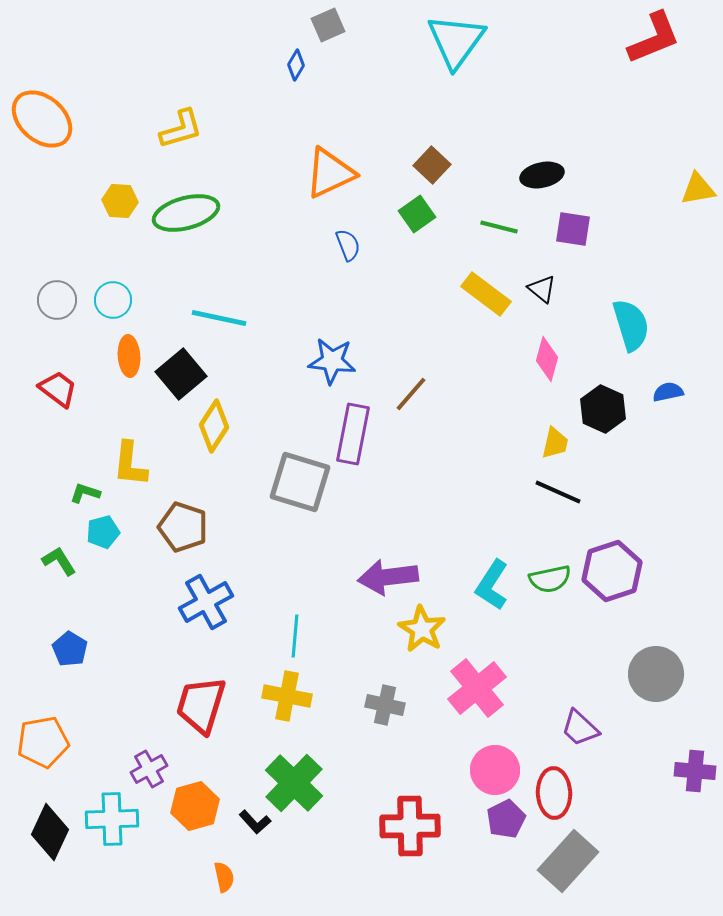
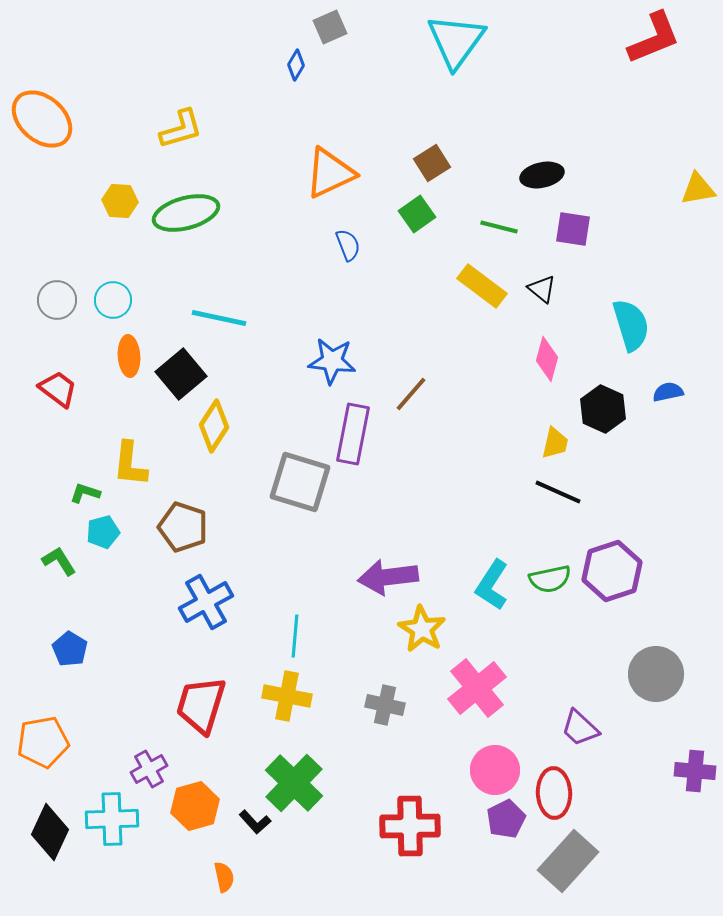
gray square at (328, 25): moved 2 px right, 2 px down
brown square at (432, 165): moved 2 px up; rotated 15 degrees clockwise
yellow rectangle at (486, 294): moved 4 px left, 8 px up
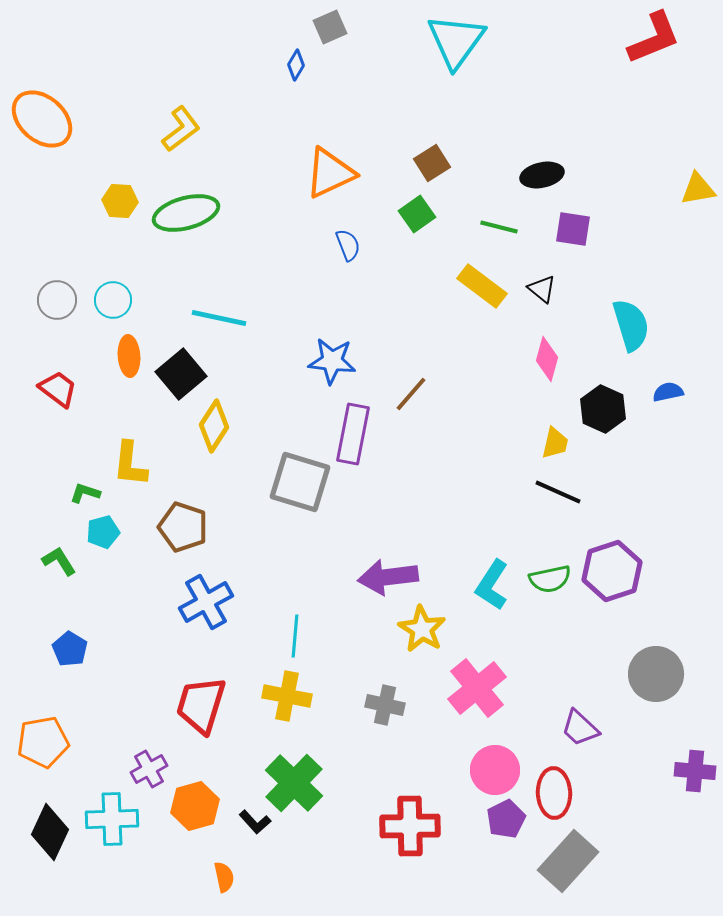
yellow L-shape at (181, 129): rotated 21 degrees counterclockwise
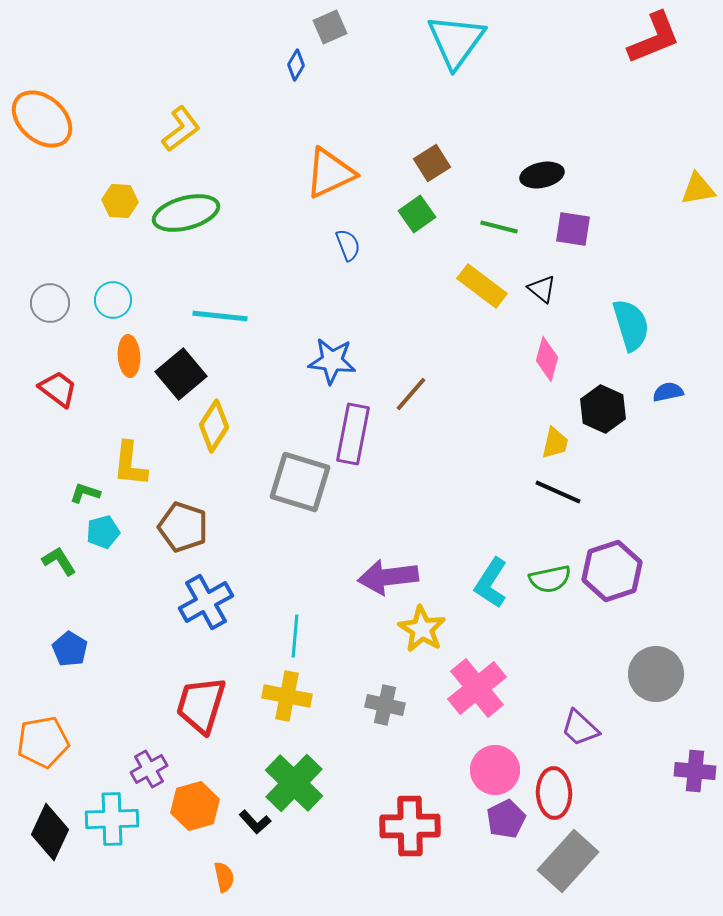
gray circle at (57, 300): moved 7 px left, 3 px down
cyan line at (219, 318): moved 1 px right, 2 px up; rotated 6 degrees counterclockwise
cyan L-shape at (492, 585): moved 1 px left, 2 px up
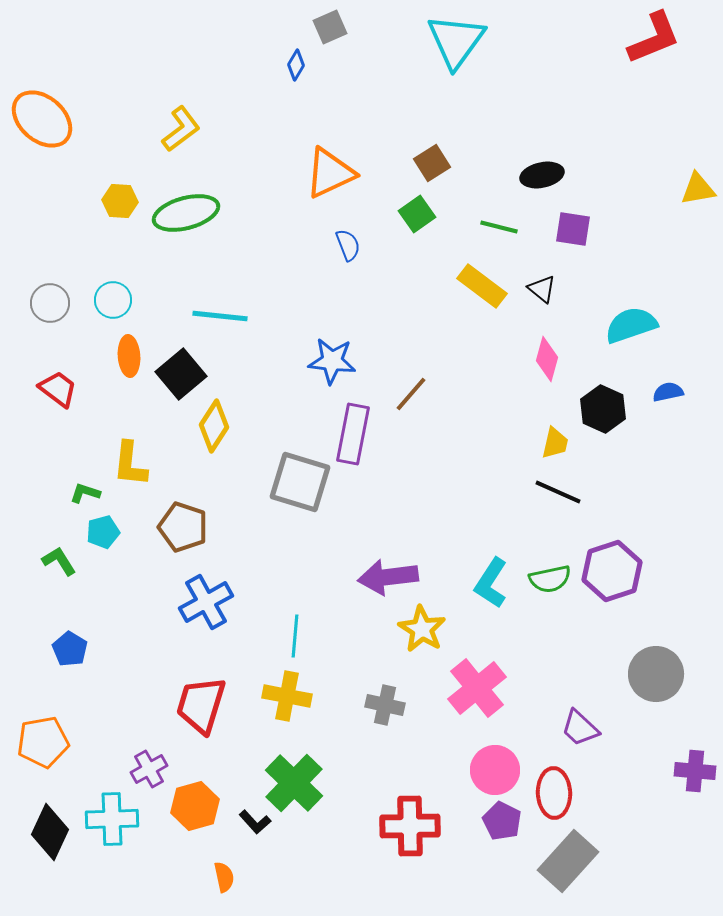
cyan semicircle at (631, 325): rotated 92 degrees counterclockwise
purple pentagon at (506, 819): moved 4 px left, 2 px down; rotated 18 degrees counterclockwise
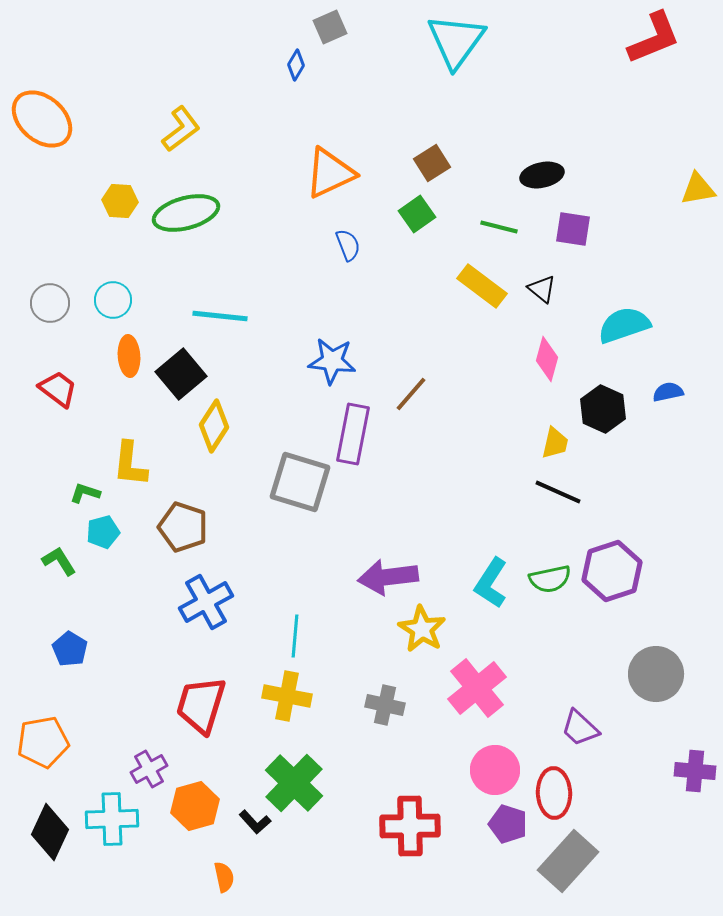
cyan semicircle at (631, 325): moved 7 px left
purple pentagon at (502, 821): moved 6 px right, 3 px down; rotated 9 degrees counterclockwise
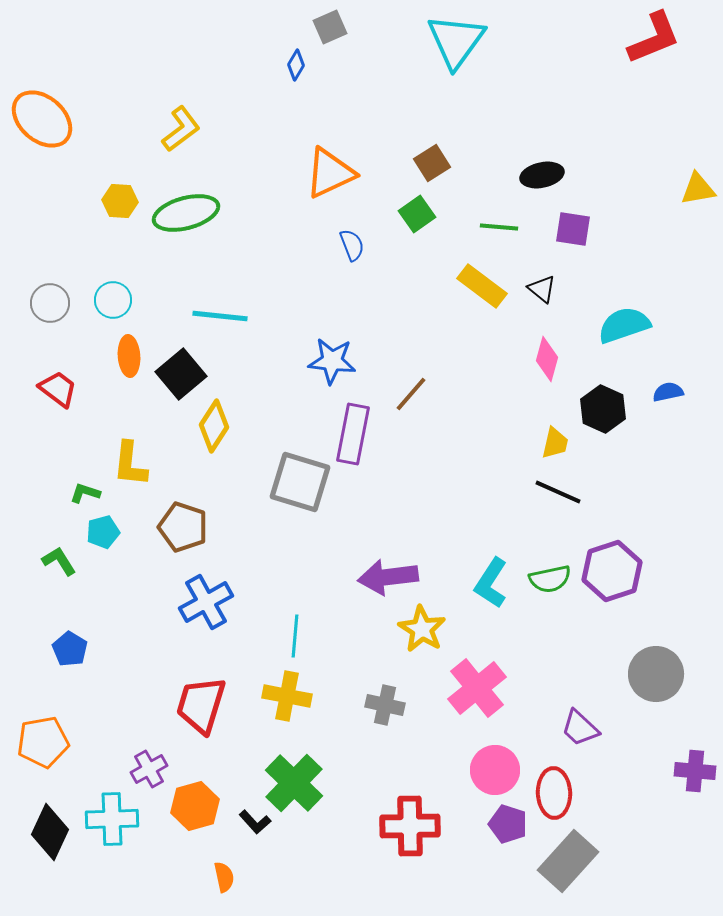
green line at (499, 227): rotated 9 degrees counterclockwise
blue semicircle at (348, 245): moved 4 px right
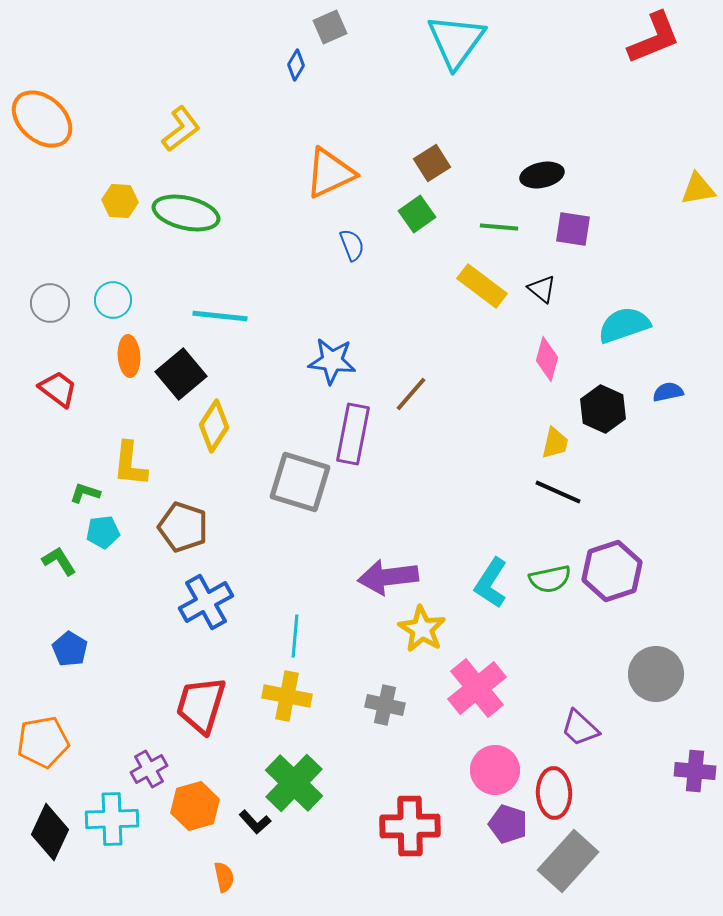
green ellipse at (186, 213): rotated 28 degrees clockwise
cyan pentagon at (103, 532): rotated 8 degrees clockwise
